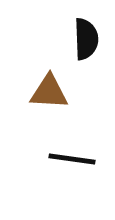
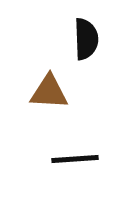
black line: moved 3 px right; rotated 12 degrees counterclockwise
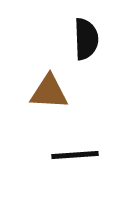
black line: moved 4 px up
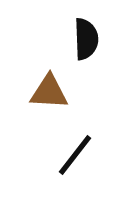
black line: rotated 48 degrees counterclockwise
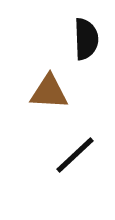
black line: rotated 9 degrees clockwise
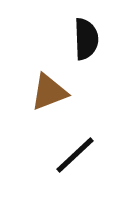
brown triangle: rotated 24 degrees counterclockwise
